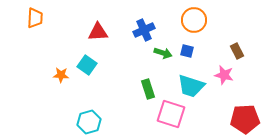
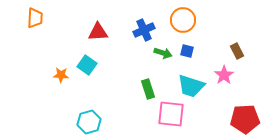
orange circle: moved 11 px left
pink star: rotated 24 degrees clockwise
pink square: rotated 12 degrees counterclockwise
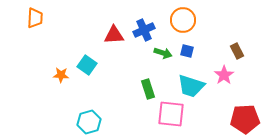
red triangle: moved 16 px right, 3 px down
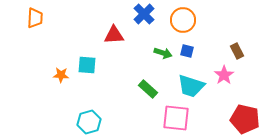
blue cross: moved 16 px up; rotated 20 degrees counterclockwise
cyan square: rotated 30 degrees counterclockwise
green rectangle: rotated 30 degrees counterclockwise
pink square: moved 5 px right, 4 px down
red pentagon: rotated 16 degrees clockwise
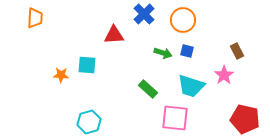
pink square: moved 1 px left
